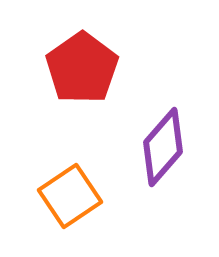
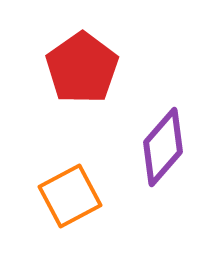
orange square: rotated 6 degrees clockwise
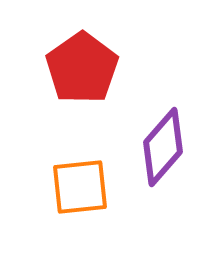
orange square: moved 10 px right, 9 px up; rotated 22 degrees clockwise
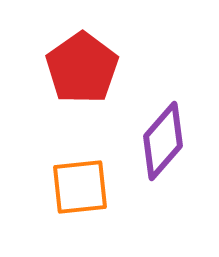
purple diamond: moved 6 px up
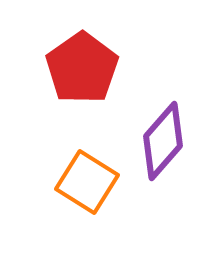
orange square: moved 7 px right, 5 px up; rotated 38 degrees clockwise
